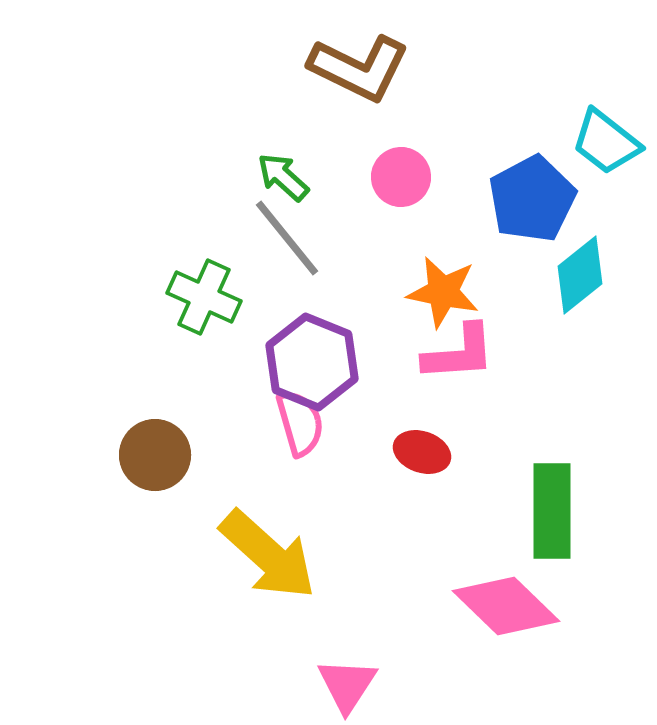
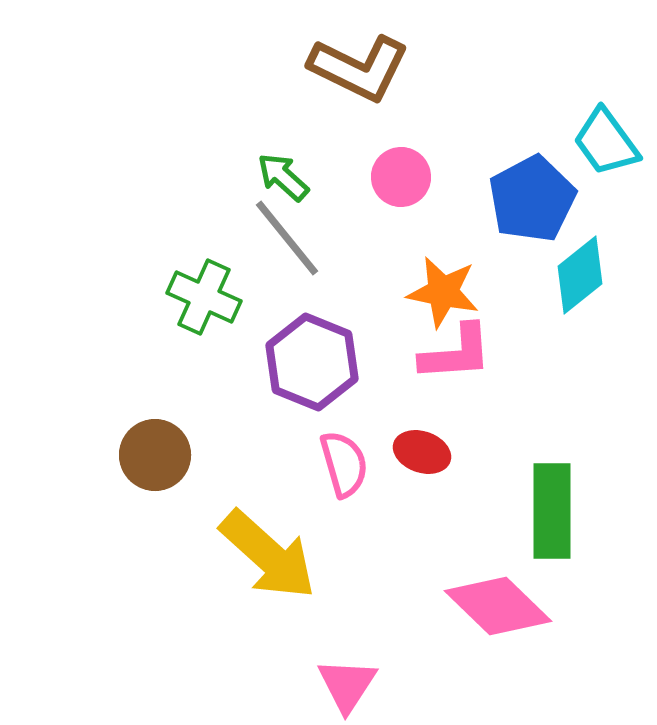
cyan trapezoid: rotated 16 degrees clockwise
pink L-shape: moved 3 px left
pink semicircle: moved 44 px right, 41 px down
pink diamond: moved 8 px left
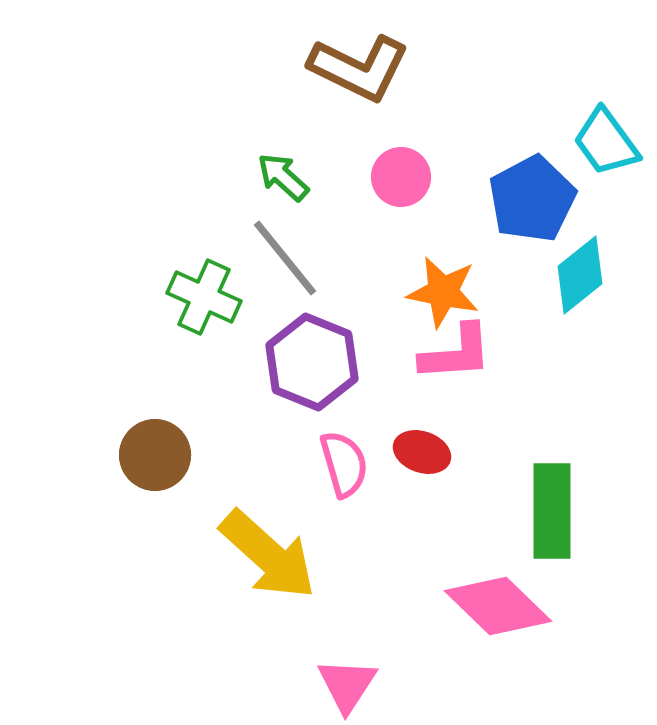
gray line: moved 2 px left, 20 px down
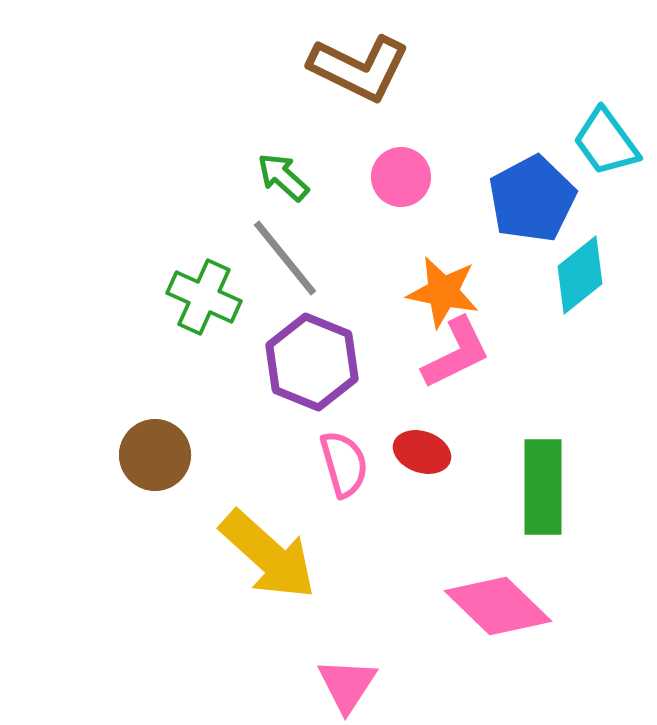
pink L-shape: rotated 22 degrees counterclockwise
green rectangle: moved 9 px left, 24 px up
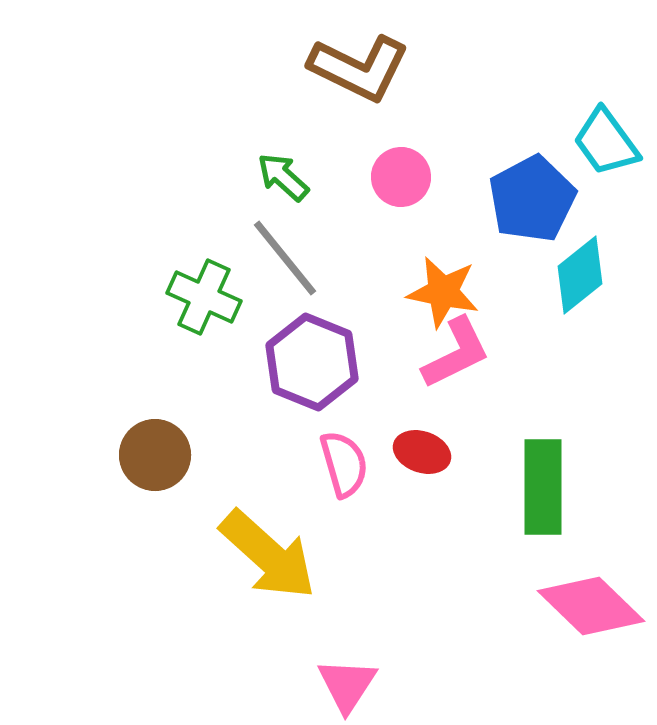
pink diamond: moved 93 px right
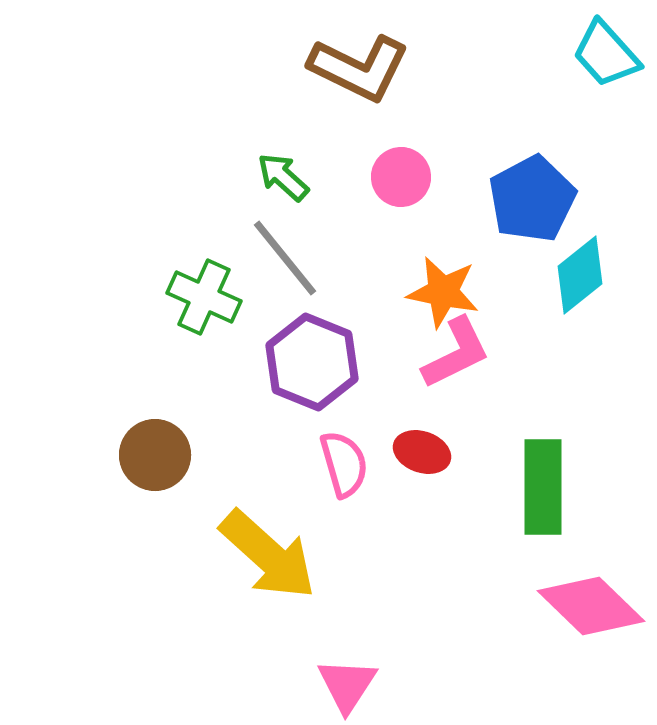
cyan trapezoid: moved 88 px up; rotated 6 degrees counterclockwise
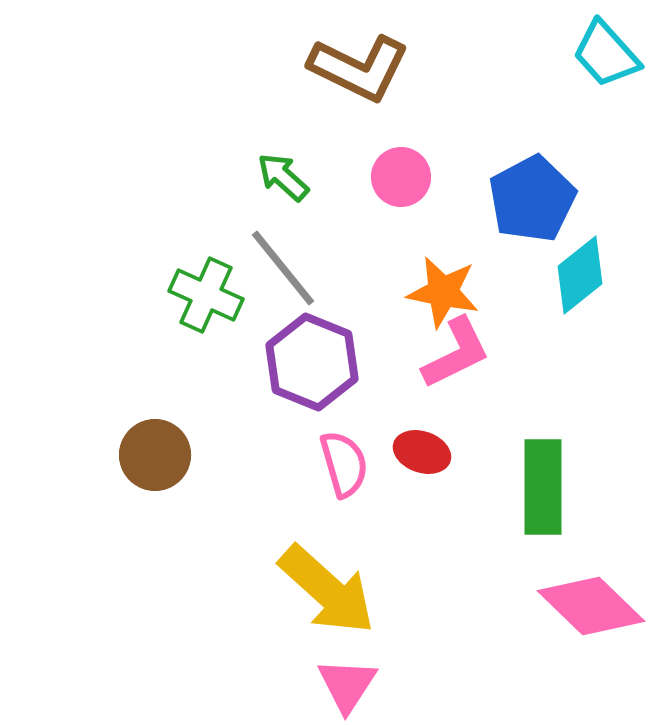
gray line: moved 2 px left, 10 px down
green cross: moved 2 px right, 2 px up
yellow arrow: moved 59 px right, 35 px down
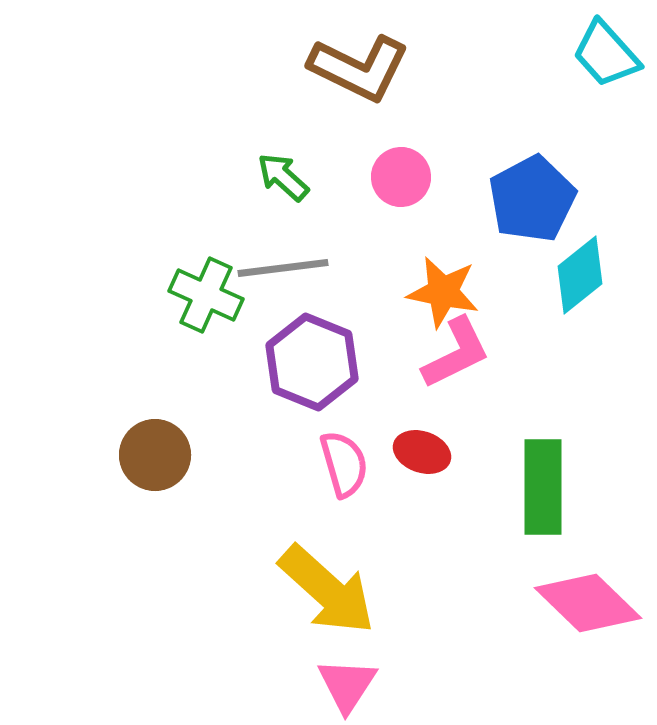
gray line: rotated 58 degrees counterclockwise
pink diamond: moved 3 px left, 3 px up
